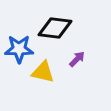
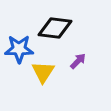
purple arrow: moved 1 px right, 2 px down
yellow triangle: rotated 50 degrees clockwise
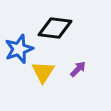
blue star: rotated 20 degrees counterclockwise
purple arrow: moved 8 px down
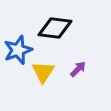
blue star: moved 1 px left, 1 px down
